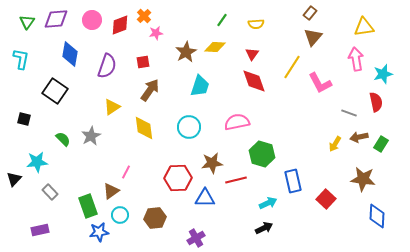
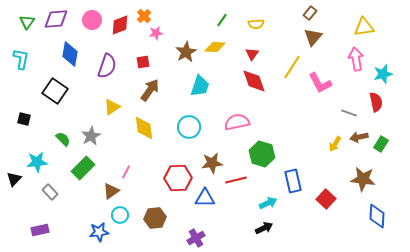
green rectangle at (88, 206): moved 5 px left, 38 px up; rotated 65 degrees clockwise
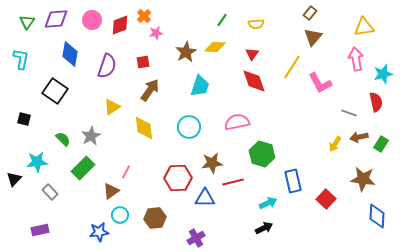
red line at (236, 180): moved 3 px left, 2 px down
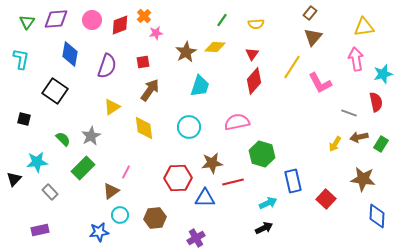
red diamond at (254, 81): rotated 60 degrees clockwise
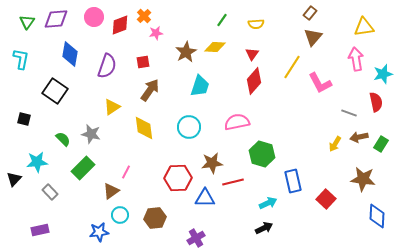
pink circle at (92, 20): moved 2 px right, 3 px up
gray star at (91, 136): moved 2 px up; rotated 30 degrees counterclockwise
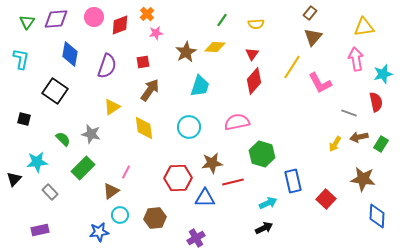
orange cross at (144, 16): moved 3 px right, 2 px up
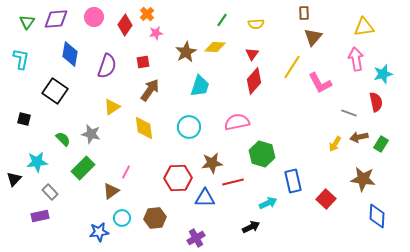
brown rectangle at (310, 13): moved 6 px left; rotated 40 degrees counterclockwise
red diamond at (120, 25): moved 5 px right; rotated 35 degrees counterclockwise
cyan circle at (120, 215): moved 2 px right, 3 px down
black arrow at (264, 228): moved 13 px left, 1 px up
purple rectangle at (40, 230): moved 14 px up
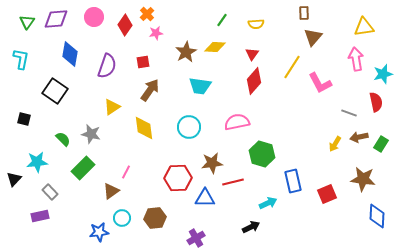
cyan trapezoid at (200, 86): rotated 80 degrees clockwise
red square at (326, 199): moved 1 px right, 5 px up; rotated 24 degrees clockwise
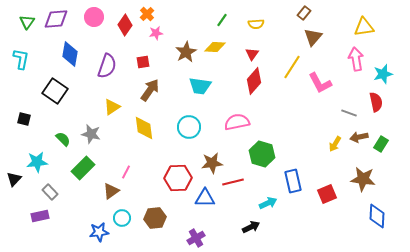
brown rectangle at (304, 13): rotated 40 degrees clockwise
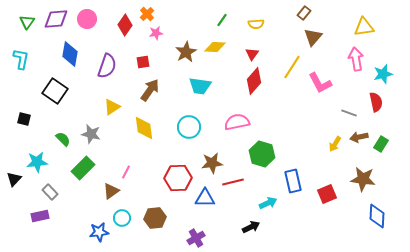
pink circle at (94, 17): moved 7 px left, 2 px down
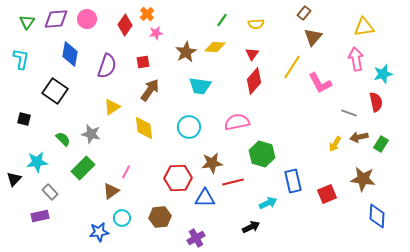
brown hexagon at (155, 218): moved 5 px right, 1 px up
